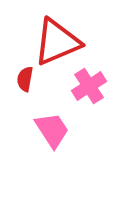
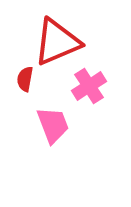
pink trapezoid: moved 1 px right, 5 px up; rotated 12 degrees clockwise
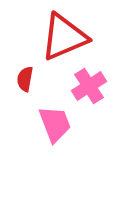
red triangle: moved 7 px right, 5 px up
pink trapezoid: moved 2 px right, 1 px up
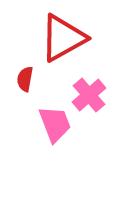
red triangle: moved 1 px left, 1 px down; rotated 6 degrees counterclockwise
pink cross: moved 9 px down; rotated 8 degrees counterclockwise
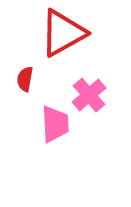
red triangle: moved 5 px up
pink trapezoid: rotated 18 degrees clockwise
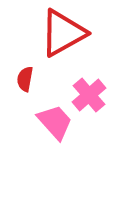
pink trapezoid: moved 2 px up; rotated 39 degrees counterclockwise
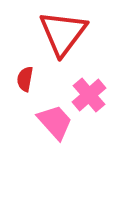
red triangle: rotated 24 degrees counterclockwise
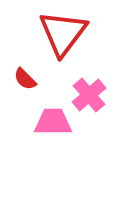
red semicircle: rotated 55 degrees counterclockwise
pink trapezoid: moved 2 px left; rotated 48 degrees counterclockwise
